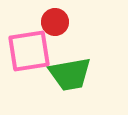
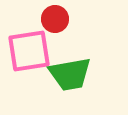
red circle: moved 3 px up
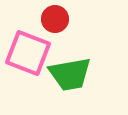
pink square: moved 1 px left, 2 px down; rotated 30 degrees clockwise
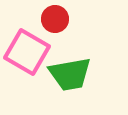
pink square: moved 1 px left, 1 px up; rotated 9 degrees clockwise
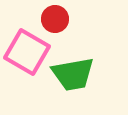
green trapezoid: moved 3 px right
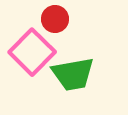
pink square: moved 5 px right; rotated 15 degrees clockwise
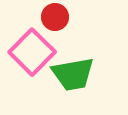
red circle: moved 2 px up
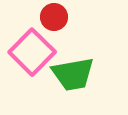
red circle: moved 1 px left
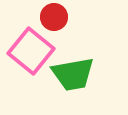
pink square: moved 1 px left, 1 px up; rotated 6 degrees counterclockwise
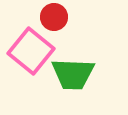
green trapezoid: rotated 12 degrees clockwise
